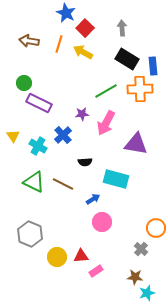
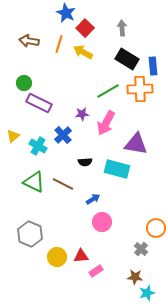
green line: moved 2 px right
yellow triangle: rotated 24 degrees clockwise
cyan rectangle: moved 1 px right, 10 px up
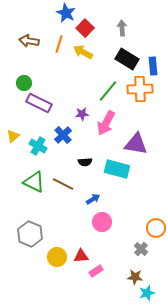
green line: rotated 20 degrees counterclockwise
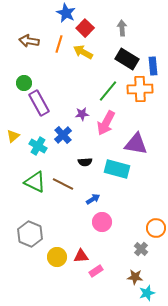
purple rectangle: rotated 35 degrees clockwise
green triangle: moved 1 px right
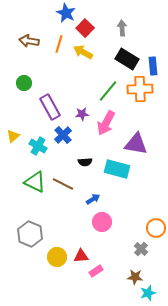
purple rectangle: moved 11 px right, 4 px down
cyan star: moved 1 px right
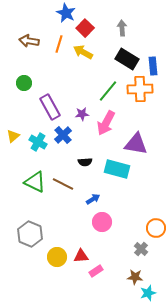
cyan cross: moved 4 px up
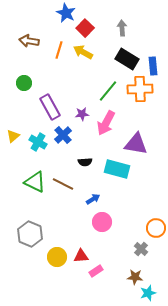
orange line: moved 6 px down
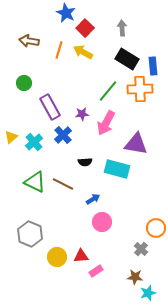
yellow triangle: moved 2 px left, 1 px down
cyan cross: moved 4 px left; rotated 18 degrees clockwise
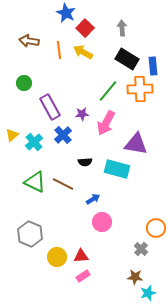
orange line: rotated 24 degrees counterclockwise
yellow triangle: moved 1 px right, 2 px up
pink rectangle: moved 13 px left, 5 px down
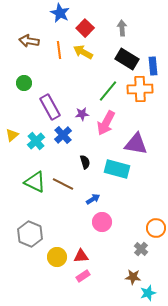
blue star: moved 6 px left
cyan cross: moved 2 px right, 1 px up
black semicircle: rotated 104 degrees counterclockwise
brown star: moved 2 px left
